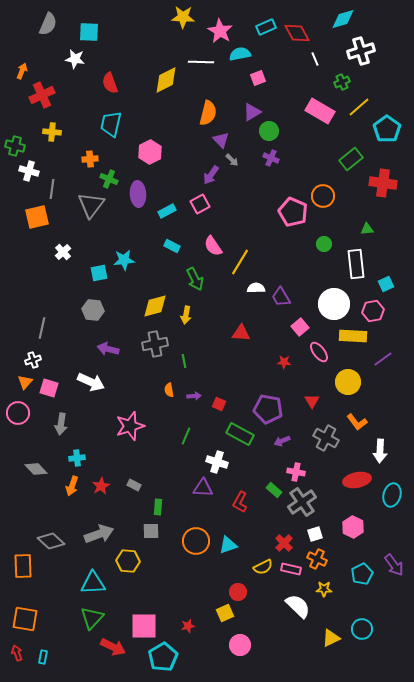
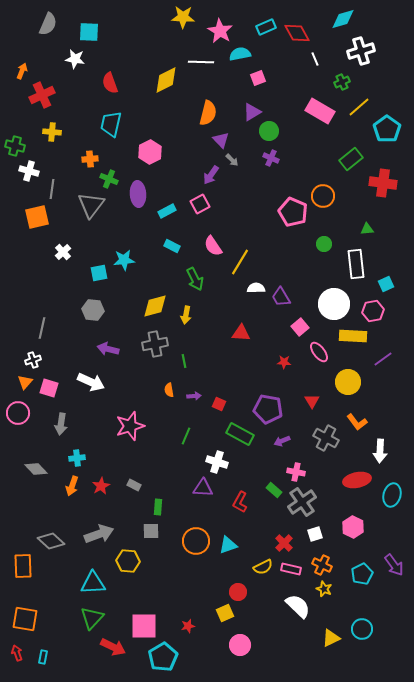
orange cross at (317, 559): moved 5 px right, 6 px down
yellow star at (324, 589): rotated 21 degrees clockwise
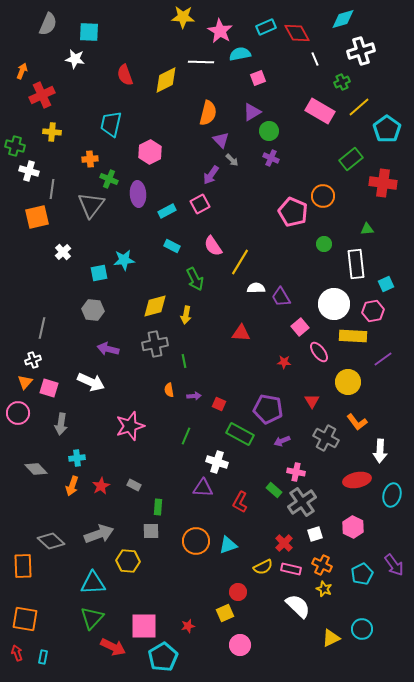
red semicircle at (110, 83): moved 15 px right, 8 px up
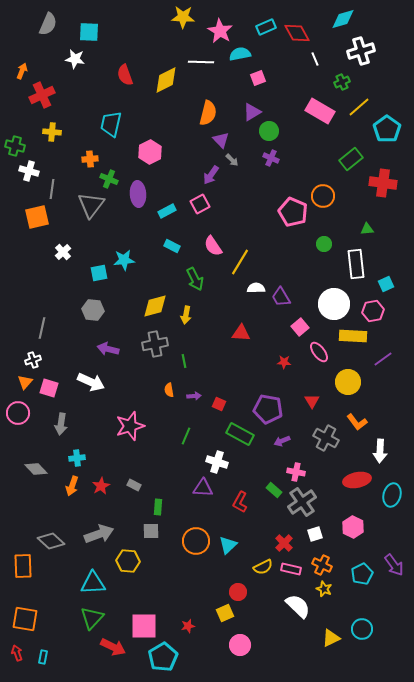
cyan triangle at (228, 545): rotated 24 degrees counterclockwise
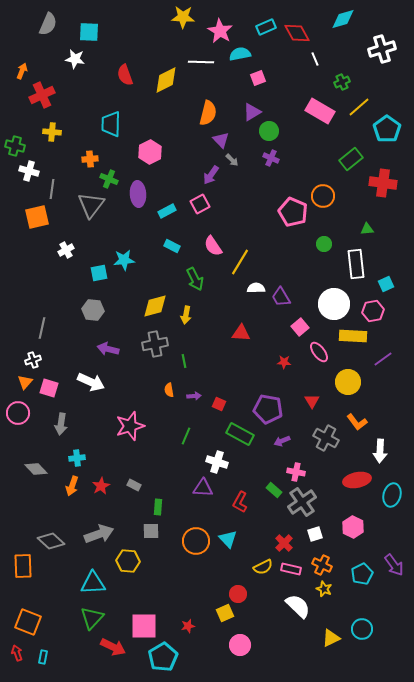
white cross at (361, 51): moved 21 px right, 2 px up
cyan trapezoid at (111, 124): rotated 12 degrees counterclockwise
white cross at (63, 252): moved 3 px right, 2 px up; rotated 14 degrees clockwise
cyan triangle at (228, 545): moved 6 px up; rotated 30 degrees counterclockwise
red circle at (238, 592): moved 2 px down
orange square at (25, 619): moved 3 px right, 3 px down; rotated 12 degrees clockwise
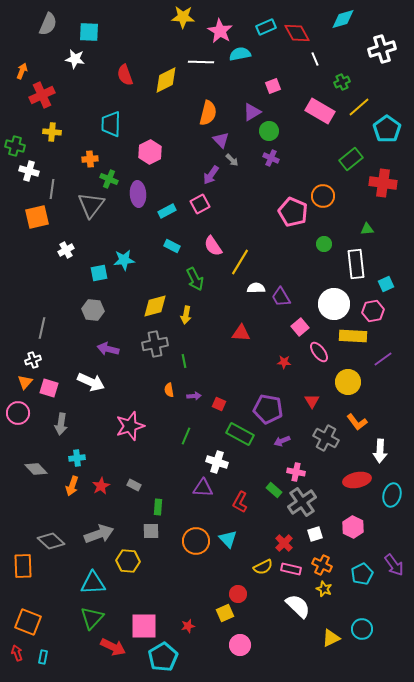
pink square at (258, 78): moved 15 px right, 8 px down
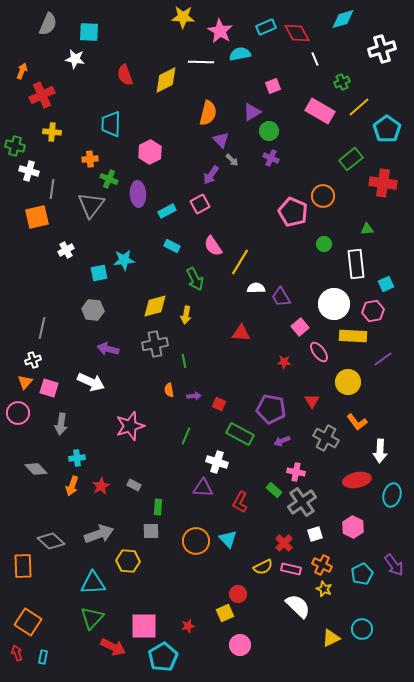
purple pentagon at (268, 409): moved 3 px right
orange square at (28, 622): rotated 12 degrees clockwise
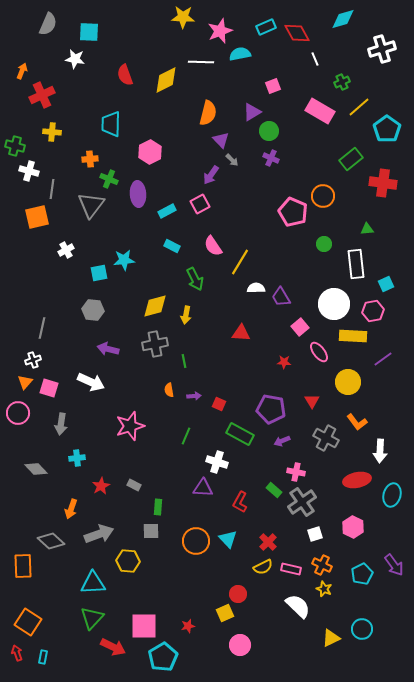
pink star at (220, 31): rotated 20 degrees clockwise
orange arrow at (72, 486): moved 1 px left, 23 px down
red cross at (284, 543): moved 16 px left, 1 px up
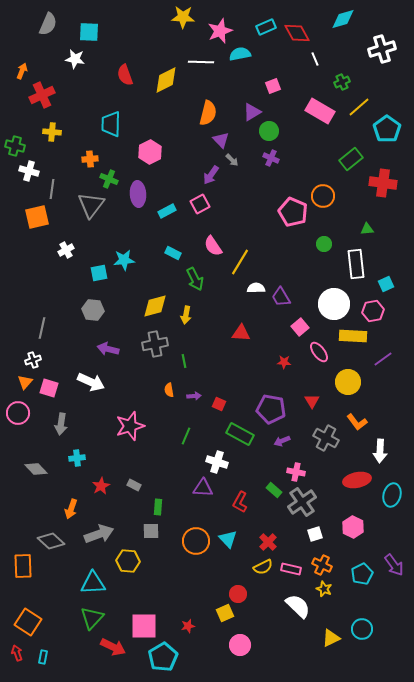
cyan rectangle at (172, 246): moved 1 px right, 7 px down
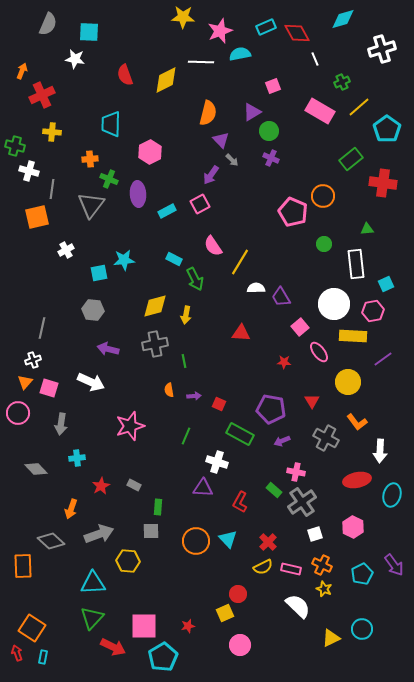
cyan rectangle at (173, 253): moved 1 px right, 6 px down
orange square at (28, 622): moved 4 px right, 6 px down
